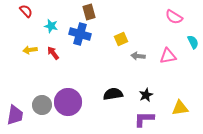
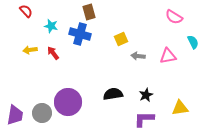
gray circle: moved 8 px down
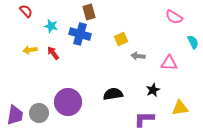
pink triangle: moved 1 px right, 7 px down; rotated 12 degrees clockwise
black star: moved 7 px right, 5 px up
gray circle: moved 3 px left
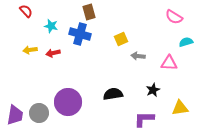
cyan semicircle: moved 7 px left; rotated 80 degrees counterclockwise
red arrow: rotated 64 degrees counterclockwise
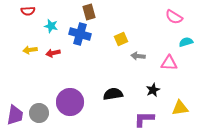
red semicircle: moved 2 px right; rotated 128 degrees clockwise
purple circle: moved 2 px right
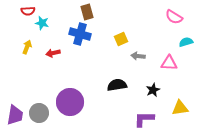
brown rectangle: moved 2 px left
cyan star: moved 9 px left, 3 px up
yellow arrow: moved 3 px left, 3 px up; rotated 120 degrees clockwise
black semicircle: moved 4 px right, 9 px up
